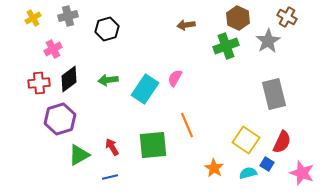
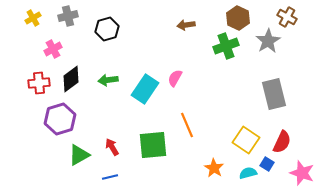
black diamond: moved 2 px right
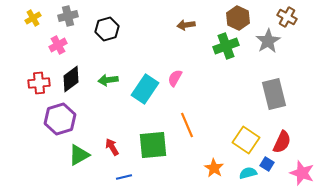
pink cross: moved 5 px right, 4 px up
blue line: moved 14 px right
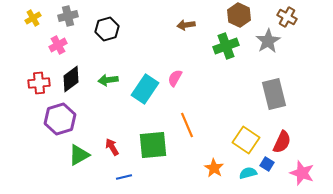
brown hexagon: moved 1 px right, 3 px up
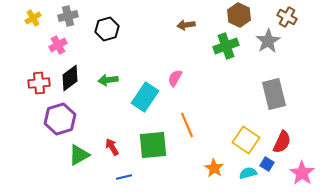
black diamond: moved 1 px left, 1 px up
cyan rectangle: moved 8 px down
pink star: rotated 15 degrees clockwise
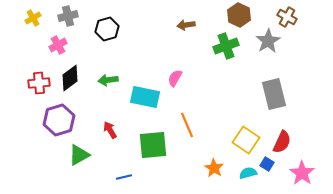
cyan rectangle: rotated 68 degrees clockwise
purple hexagon: moved 1 px left, 1 px down
red arrow: moved 2 px left, 17 px up
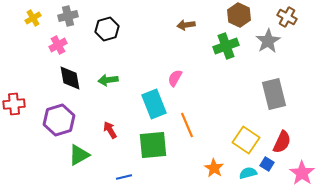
black diamond: rotated 64 degrees counterclockwise
red cross: moved 25 px left, 21 px down
cyan rectangle: moved 9 px right, 7 px down; rotated 56 degrees clockwise
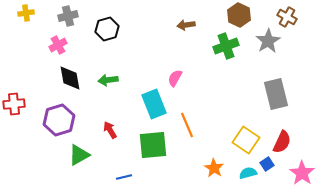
yellow cross: moved 7 px left, 5 px up; rotated 21 degrees clockwise
gray rectangle: moved 2 px right
blue square: rotated 24 degrees clockwise
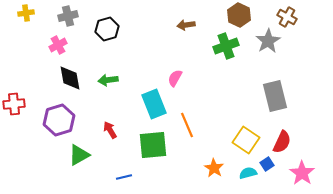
gray rectangle: moved 1 px left, 2 px down
